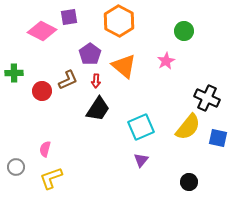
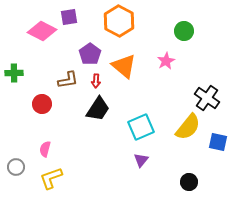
brown L-shape: rotated 15 degrees clockwise
red circle: moved 13 px down
black cross: rotated 10 degrees clockwise
blue square: moved 4 px down
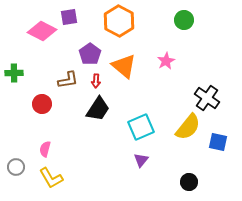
green circle: moved 11 px up
yellow L-shape: rotated 100 degrees counterclockwise
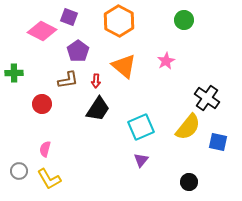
purple square: rotated 30 degrees clockwise
purple pentagon: moved 12 px left, 3 px up
gray circle: moved 3 px right, 4 px down
yellow L-shape: moved 2 px left, 1 px down
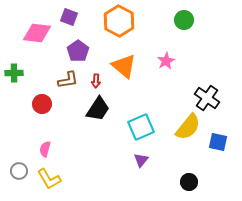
pink diamond: moved 5 px left, 2 px down; rotated 20 degrees counterclockwise
